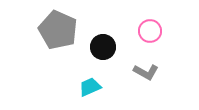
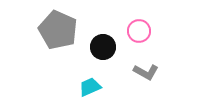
pink circle: moved 11 px left
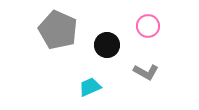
pink circle: moved 9 px right, 5 px up
black circle: moved 4 px right, 2 px up
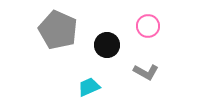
cyan trapezoid: moved 1 px left
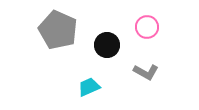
pink circle: moved 1 px left, 1 px down
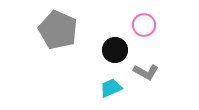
pink circle: moved 3 px left, 2 px up
black circle: moved 8 px right, 5 px down
cyan trapezoid: moved 22 px right, 1 px down
